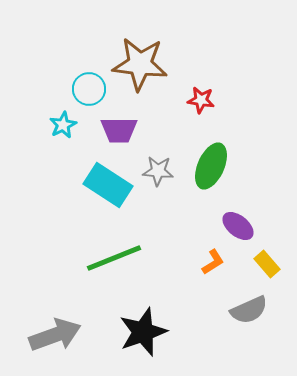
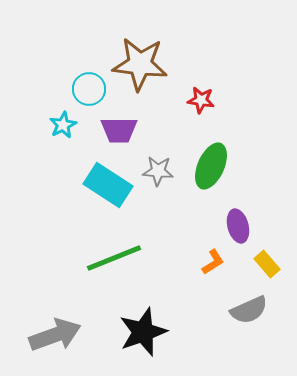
purple ellipse: rotated 36 degrees clockwise
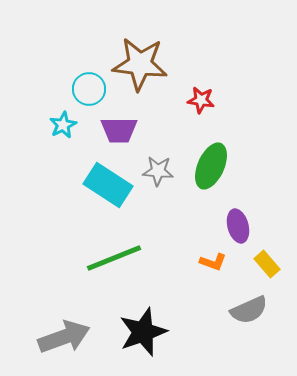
orange L-shape: rotated 52 degrees clockwise
gray arrow: moved 9 px right, 2 px down
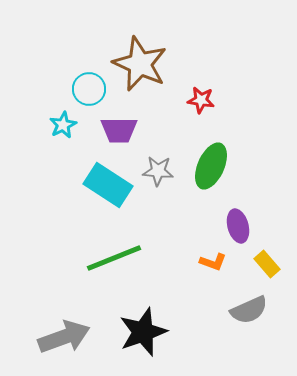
brown star: rotated 18 degrees clockwise
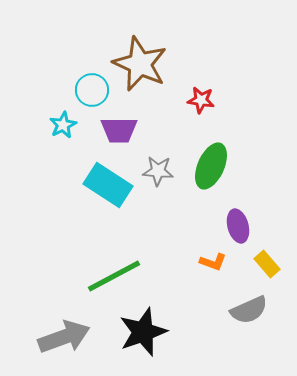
cyan circle: moved 3 px right, 1 px down
green line: moved 18 px down; rotated 6 degrees counterclockwise
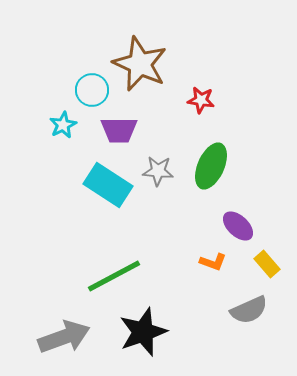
purple ellipse: rotated 32 degrees counterclockwise
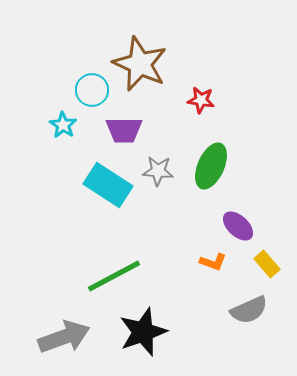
cyan star: rotated 12 degrees counterclockwise
purple trapezoid: moved 5 px right
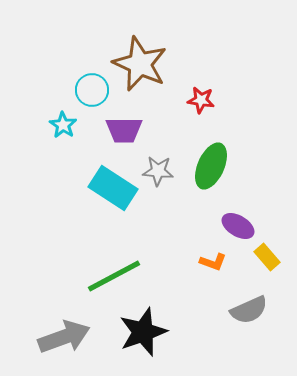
cyan rectangle: moved 5 px right, 3 px down
purple ellipse: rotated 12 degrees counterclockwise
yellow rectangle: moved 7 px up
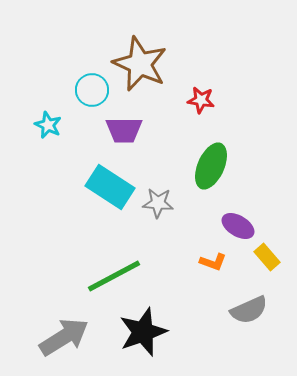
cyan star: moved 15 px left; rotated 8 degrees counterclockwise
gray star: moved 32 px down
cyan rectangle: moved 3 px left, 1 px up
gray arrow: rotated 12 degrees counterclockwise
